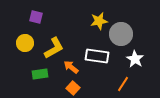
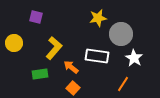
yellow star: moved 1 px left, 3 px up
yellow circle: moved 11 px left
yellow L-shape: rotated 20 degrees counterclockwise
white star: moved 1 px left, 1 px up
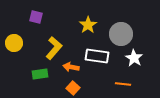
yellow star: moved 10 px left, 7 px down; rotated 24 degrees counterclockwise
orange arrow: rotated 28 degrees counterclockwise
orange line: rotated 63 degrees clockwise
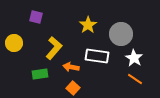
orange line: moved 12 px right, 5 px up; rotated 28 degrees clockwise
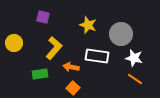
purple square: moved 7 px right
yellow star: rotated 18 degrees counterclockwise
white star: rotated 18 degrees counterclockwise
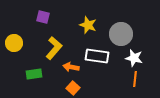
green rectangle: moved 6 px left
orange line: rotated 63 degrees clockwise
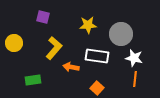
yellow star: rotated 24 degrees counterclockwise
green rectangle: moved 1 px left, 6 px down
orange square: moved 24 px right
